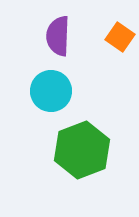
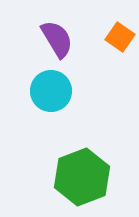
purple semicircle: moved 1 px left, 3 px down; rotated 147 degrees clockwise
green hexagon: moved 27 px down
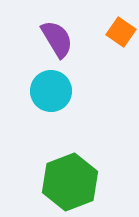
orange square: moved 1 px right, 5 px up
green hexagon: moved 12 px left, 5 px down
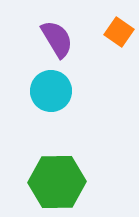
orange square: moved 2 px left
green hexagon: moved 13 px left; rotated 20 degrees clockwise
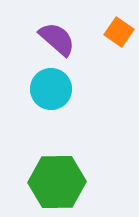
purple semicircle: rotated 18 degrees counterclockwise
cyan circle: moved 2 px up
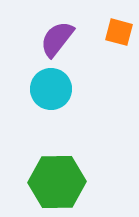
orange square: rotated 20 degrees counterclockwise
purple semicircle: rotated 93 degrees counterclockwise
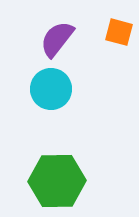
green hexagon: moved 1 px up
